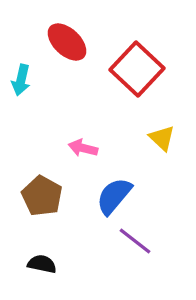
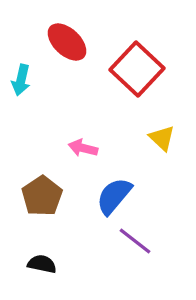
brown pentagon: rotated 9 degrees clockwise
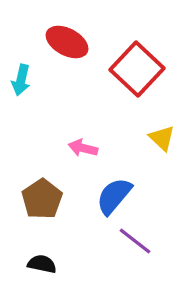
red ellipse: rotated 15 degrees counterclockwise
brown pentagon: moved 3 px down
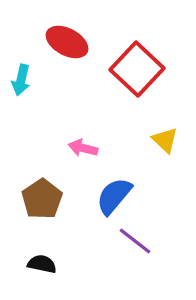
yellow triangle: moved 3 px right, 2 px down
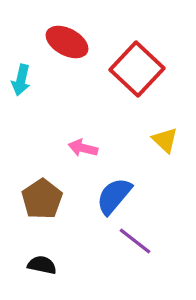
black semicircle: moved 1 px down
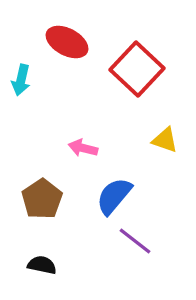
yellow triangle: rotated 24 degrees counterclockwise
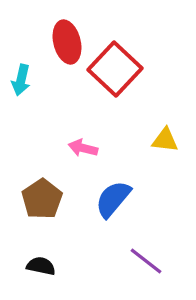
red ellipse: rotated 48 degrees clockwise
red square: moved 22 px left
yellow triangle: rotated 12 degrees counterclockwise
blue semicircle: moved 1 px left, 3 px down
purple line: moved 11 px right, 20 px down
black semicircle: moved 1 px left, 1 px down
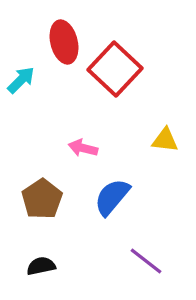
red ellipse: moved 3 px left
cyan arrow: rotated 148 degrees counterclockwise
blue semicircle: moved 1 px left, 2 px up
black semicircle: rotated 24 degrees counterclockwise
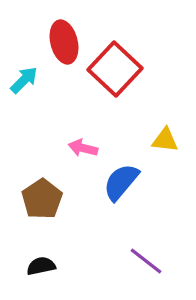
cyan arrow: moved 3 px right
blue semicircle: moved 9 px right, 15 px up
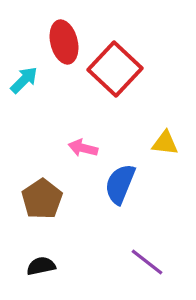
yellow triangle: moved 3 px down
blue semicircle: moved 1 px left, 2 px down; rotated 18 degrees counterclockwise
purple line: moved 1 px right, 1 px down
